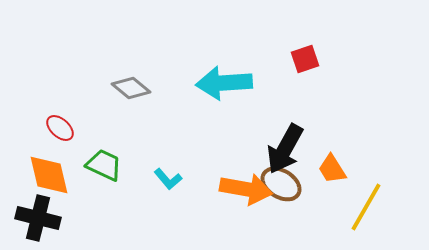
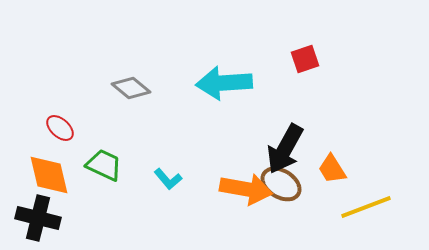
yellow line: rotated 39 degrees clockwise
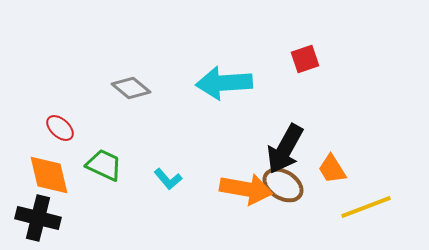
brown ellipse: moved 2 px right, 1 px down
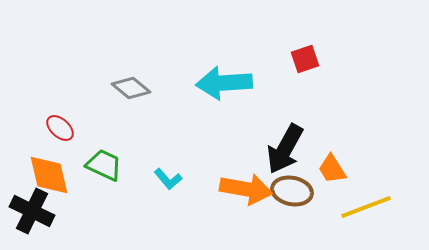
brown ellipse: moved 9 px right, 6 px down; rotated 21 degrees counterclockwise
black cross: moved 6 px left, 7 px up; rotated 12 degrees clockwise
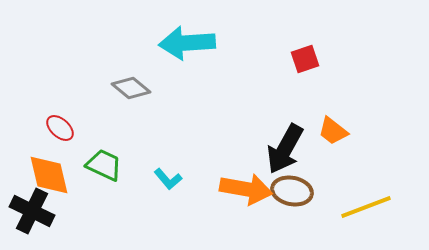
cyan arrow: moved 37 px left, 40 px up
orange trapezoid: moved 1 px right, 38 px up; rotated 20 degrees counterclockwise
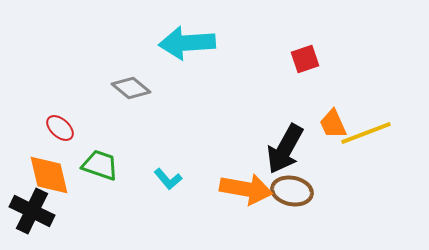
orange trapezoid: moved 7 px up; rotated 28 degrees clockwise
green trapezoid: moved 4 px left; rotated 6 degrees counterclockwise
yellow line: moved 74 px up
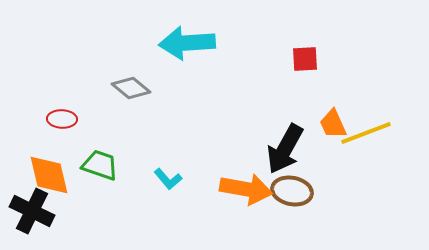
red square: rotated 16 degrees clockwise
red ellipse: moved 2 px right, 9 px up; rotated 40 degrees counterclockwise
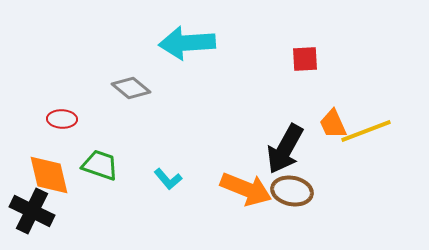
yellow line: moved 2 px up
orange arrow: rotated 12 degrees clockwise
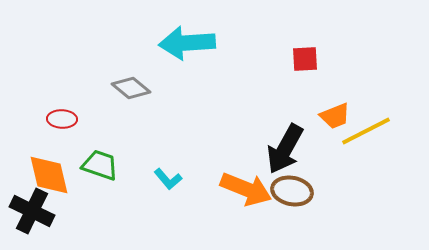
orange trapezoid: moved 2 px right, 8 px up; rotated 88 degrees counterclockwise
yellow line: rotated 6 degrees counterclockwise
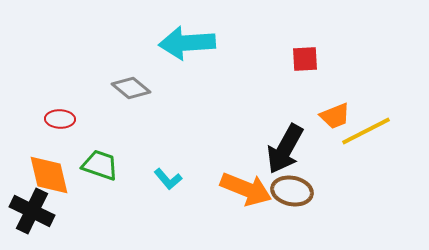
red ellipse: moved 2 px left
